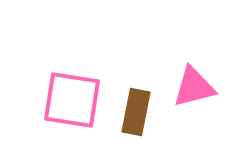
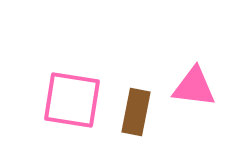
pink triangle: rotated 21 degrees clockwise
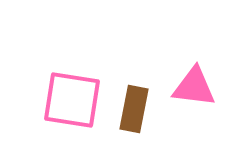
brown rectangle: moved 2 px left, 3 px up
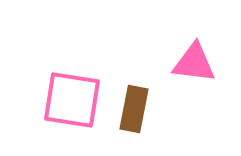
pink triangle: moved 24 px up
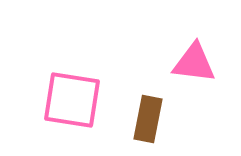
brown rectangle: moved 14 px right, 10 px down
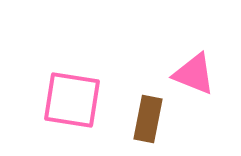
pink triangle: moved 11 px down; rotated 15 degrees clockwise
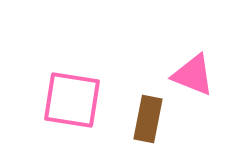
pink triangle: moved 1 px left, 1 px down
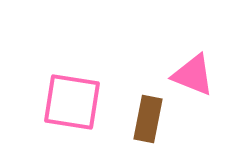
pink square: moved 2 px down
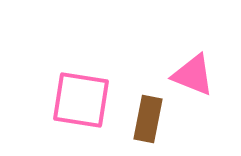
pink square: moved 9 px right, 2 px up
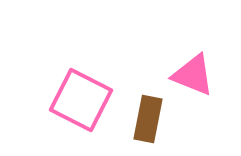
pink square: rotated 18 degrees clockwise
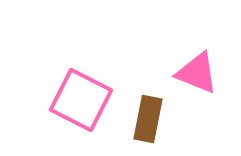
pink triangle: moved 4 px right, 2 px up
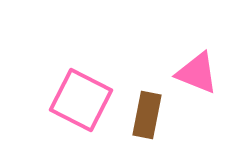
brown rectangle: moved 1 px left, 4 px up
